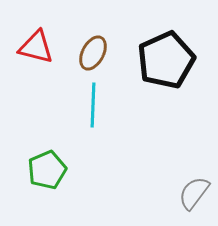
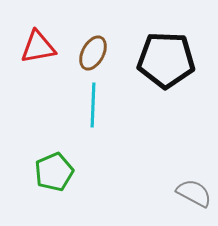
red triangle: moved 2 px right; rotated 24 degrees counterclockwise
black pentagon: rotated 26 degrees clockwise
green pentagon: moved 7 px right, 2 px down
gray semicircle: rotated 81 degrees clockwise
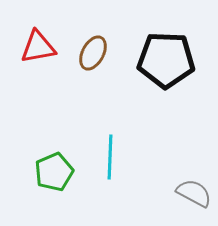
cyan line: moved 17 px right, 52 px down
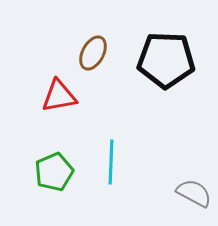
red triangle: moved 21 px right, 49 px down
cyan line: moved 1 px right, 5 px down
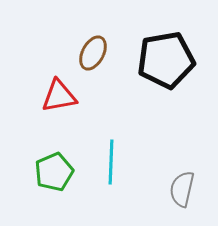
black pentagon: rotated 12 degrees counterclockwise
gray semicircle: moved 12 px left, 4 px up; rotated 105 degrees counterclockwise
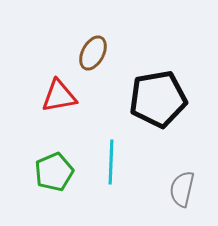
black pentagon: moved 8 px left, 39 px down
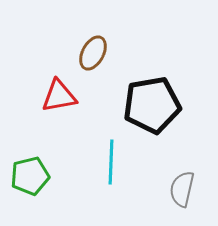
black pentagon: moved 6 px left, 6 px down
green pentagon: moved 24 px left, 4 px down; rotated 9 degrees clockwise
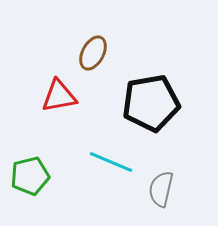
black pentagon: moved 1 px left, 2 px up
cyan line: rotated 69 degrees counterclockwise
gray semicircle: moved 21 px left
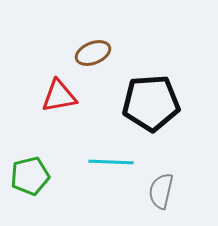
brown ellipse: rotated 40 degrees clockwise
black pentagon: rotated 6 degrees clockwise
cyan line: rotated 21 degrees counterclockwise
gray semicircle: moved 2 px down
